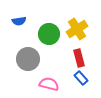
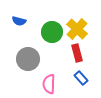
blue semicircle: rotated 24 degrees clockwise
yellow cross: rotated 15 degrees counterclockwise
green circle: moved 3 px right, 2 px up
red rectangle: moved 2 px left, 5 px up
pink semicircle: rotated 102 degrees counterclockwise
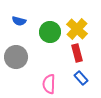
green circle: moved 2 px left
gray circle: moved 12 px left, 2 px up
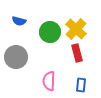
yellow cross: moved 1 px left
blue rectangle: moved 7 px down; rotated 48 degrees clockwise
pink semicircle: moved 3 px up
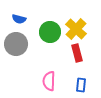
blue semicircle: moved 2 px up
gray circle: moved 13 px up
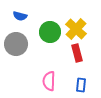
blue semicircle: moved 1 px right, 3 px up
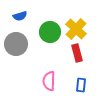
blue semicircle: rotated 32 degrees counterclockwise
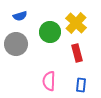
yellow cross: moved 6 px up
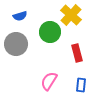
yellow cross: moved 5 px left, 8 px up
pink semicircle: rotated 30 degrees clockwise
